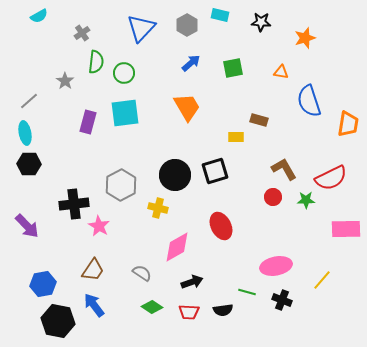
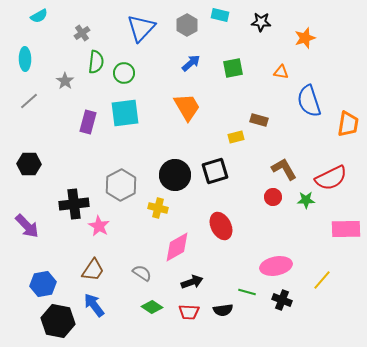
cyan ellipse at (25, 133): moved 74 px up; rotated 10 degrees clockwise
yellow rectangle at (236, 137): rotated 14 degrees counterclockwise
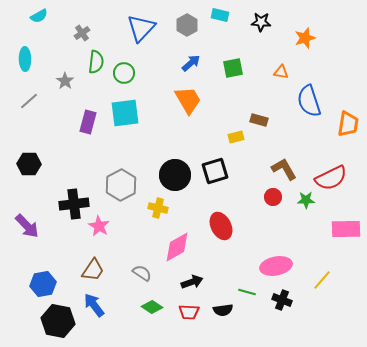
orange trapezoid at (187, 107): moved 1 px right, 7 px up
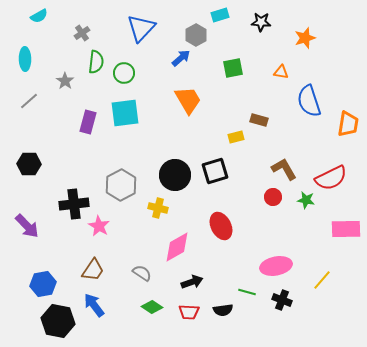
cyan rectangle at (220, 15): rotated 30 degrees counterclockwise
gray hexagon at (187, 25): moved 9 px right, 10 px down
blue arrow at (191, 63): moved 10 px left, 5 px up
green star at (306, 200): rotated 12 degrees clockwise
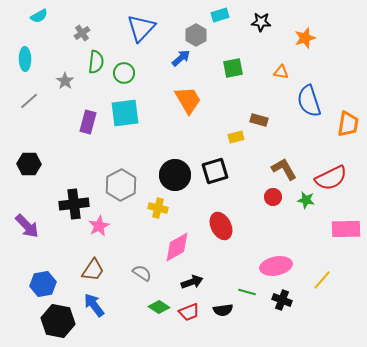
pink star at (99, 226): rotated 15 degrees clockwise
green diamond at (152, 307): moved 7 px right
red trapezoid at (189, 312): rotated 25 degrees counterclockwise
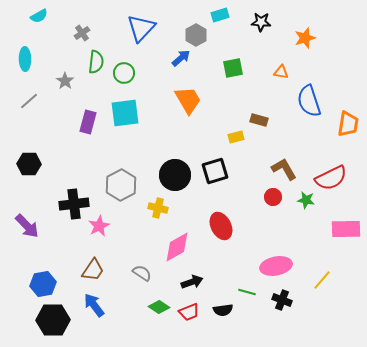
black hexagon at (58, 321): moved 5 px left, 1 px up; rotated 12 degrees counterclockwise
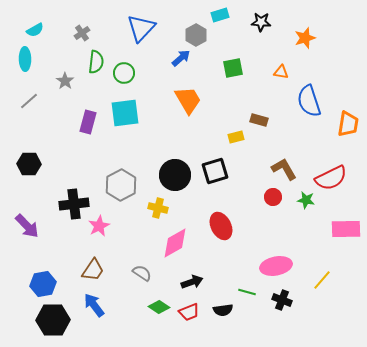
cyan semicircle at (39, 16): moved 4 px left, 14 px down
pink diamond at (177, 247): moved 2 px left, 4 px up
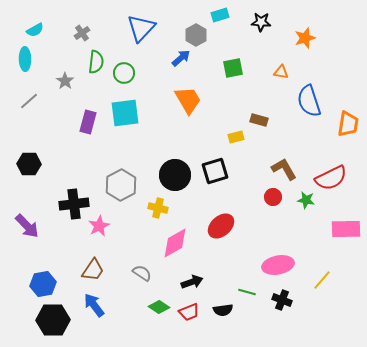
red ellipse at (221, 226): rotated 76 degrees clockwise
pink ellipse at (276, 266): moved 2 px right, 1 px up
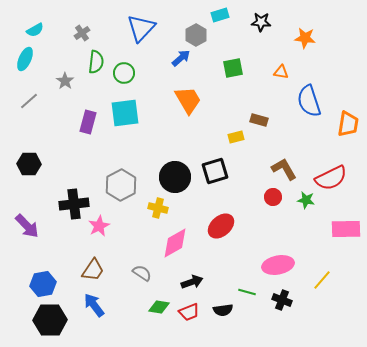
orange star at (305, 38): rotated 25 degrees clockwise
cyan ellipse at (25, 59): rotated 25 degrees clockwise
black circle at (175, 175): moved 2 px down
green diamond at (159, 307): rotated 25 degrees counterclockwise
black hexagon at (53, 320): moved 3 px left
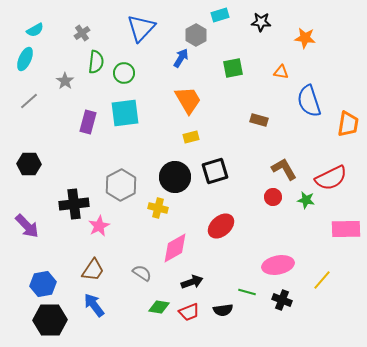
blue arrow at (181, 58): rotated 18 degrees counterclockwise
yellow rectangle at (236, 137): moved 45 px left
pink diamond at (175, 243): moved 5 px down
